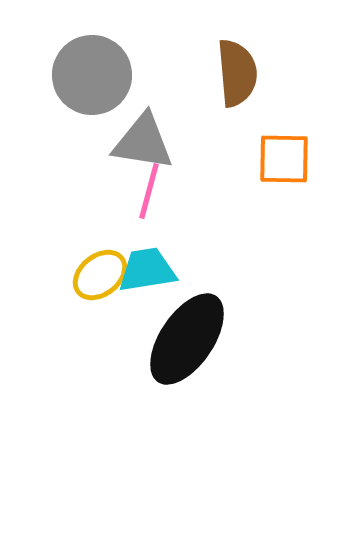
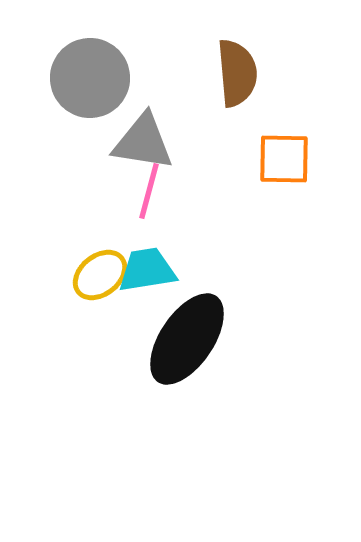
gray circle: moved 2 px left, 3 px down
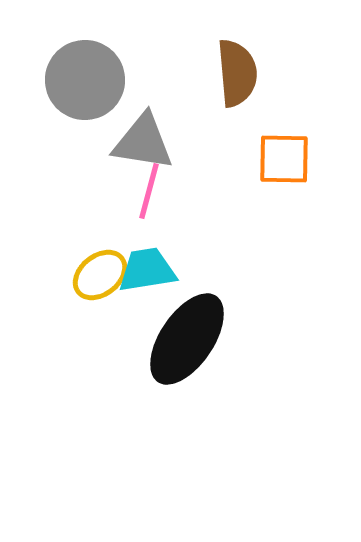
gray circle: moved 5 px left, 2 px down
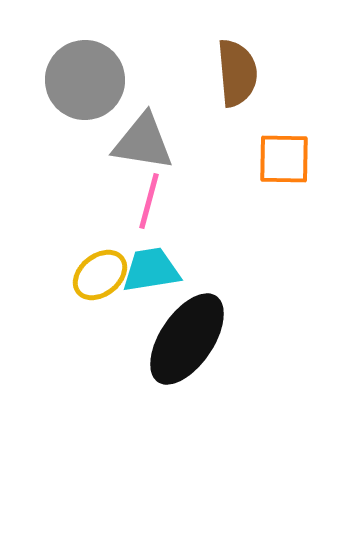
pink line: moved 10 px down
cyan trapezoid: moved 4 px right
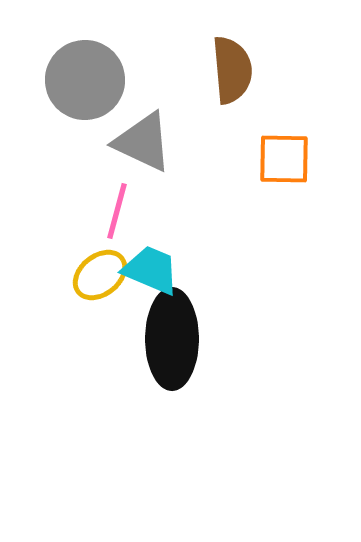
brown semicircle: moved 5 px left, 3 px up
gray triangle: rotated 16 degrees clockwise
pink line: moved 32 px left, 10 px down
cyan trapezoid: rotated 32 degrees clockwise
black ellipse: moved 15 px left; rotated 34 degrees counterclockwise
